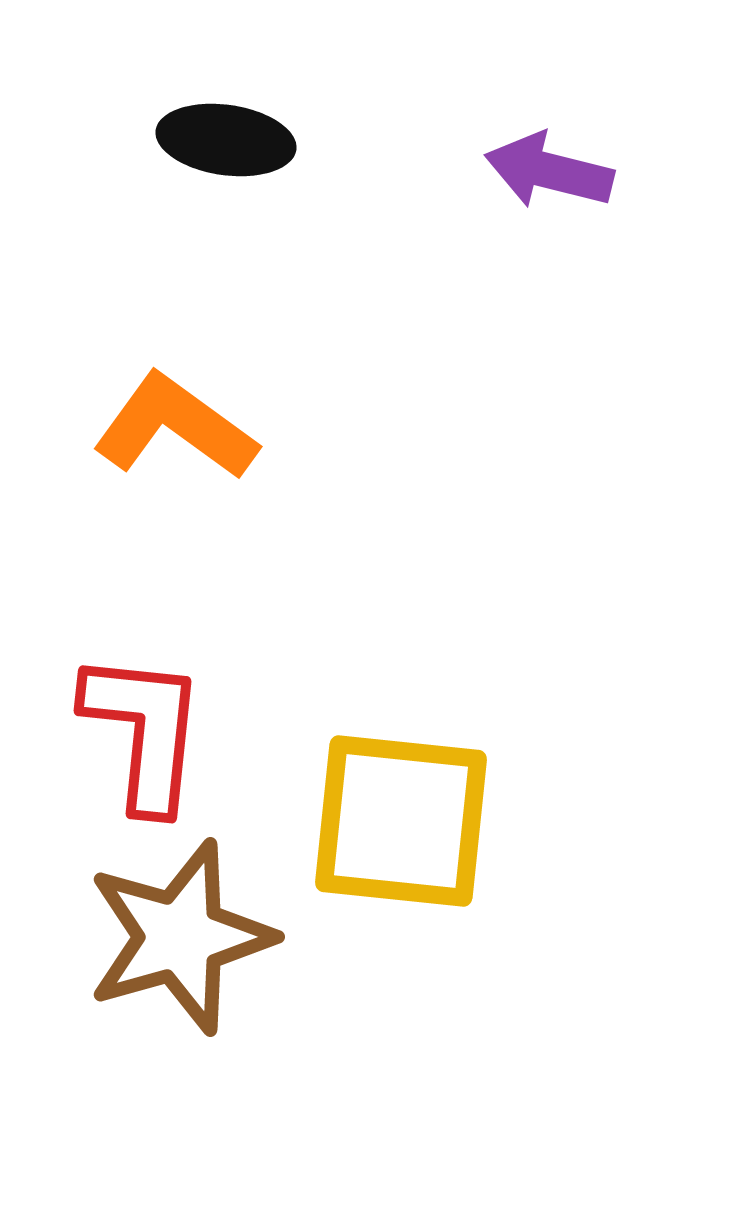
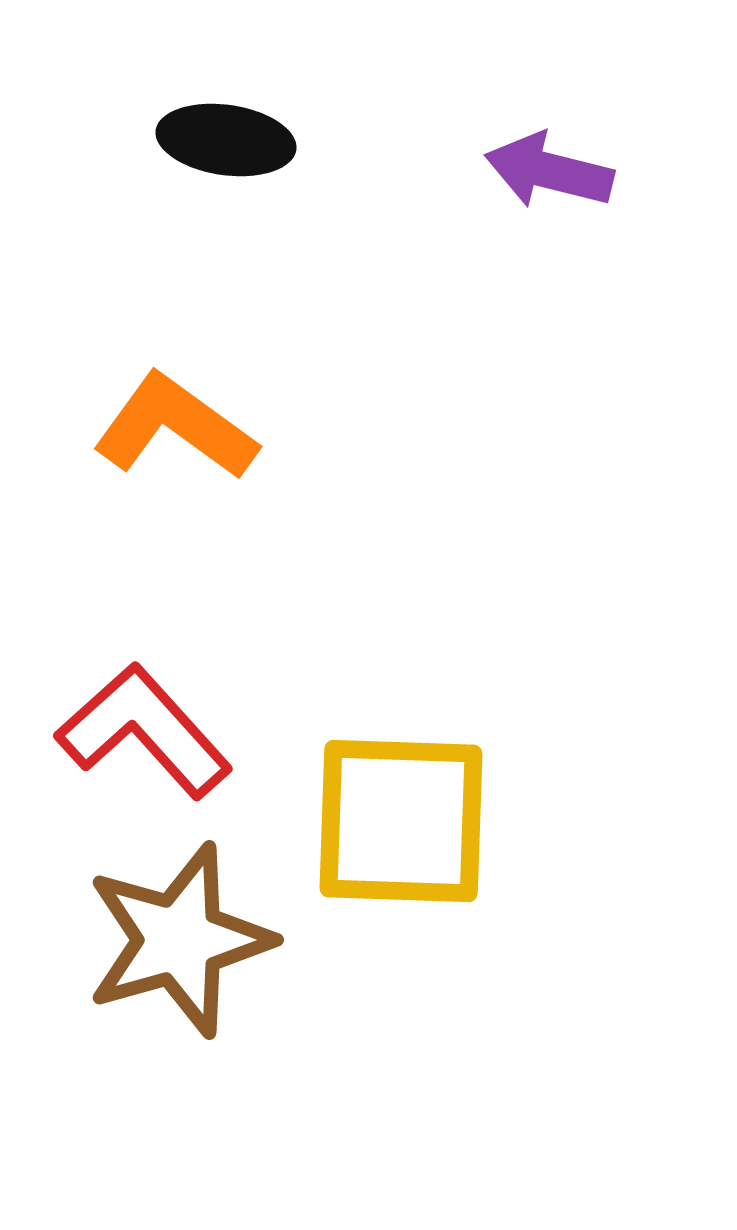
red L-shape: rotated 48 degrees counterclockwise
yellow square: rotated 4 degrees counterclockwise
brown star: moved 1 px left, 3 px down
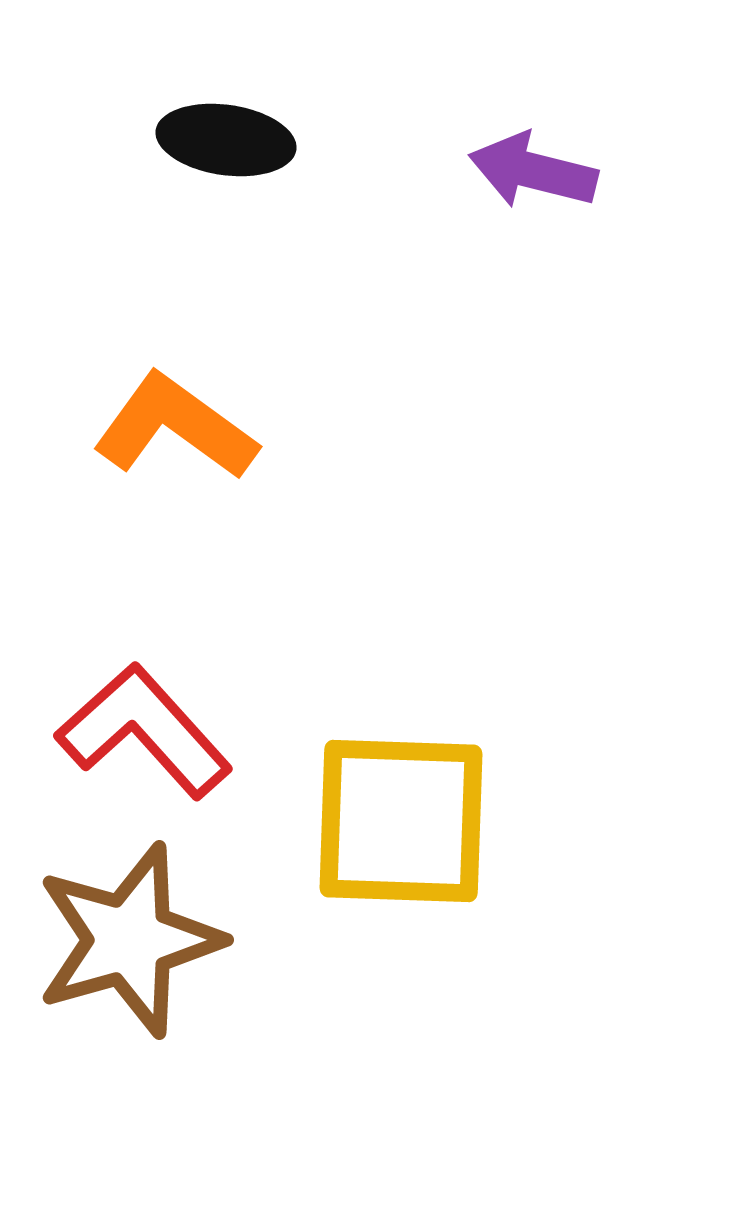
purple arrow: moved 16 px left
brown star: moved 50 px left
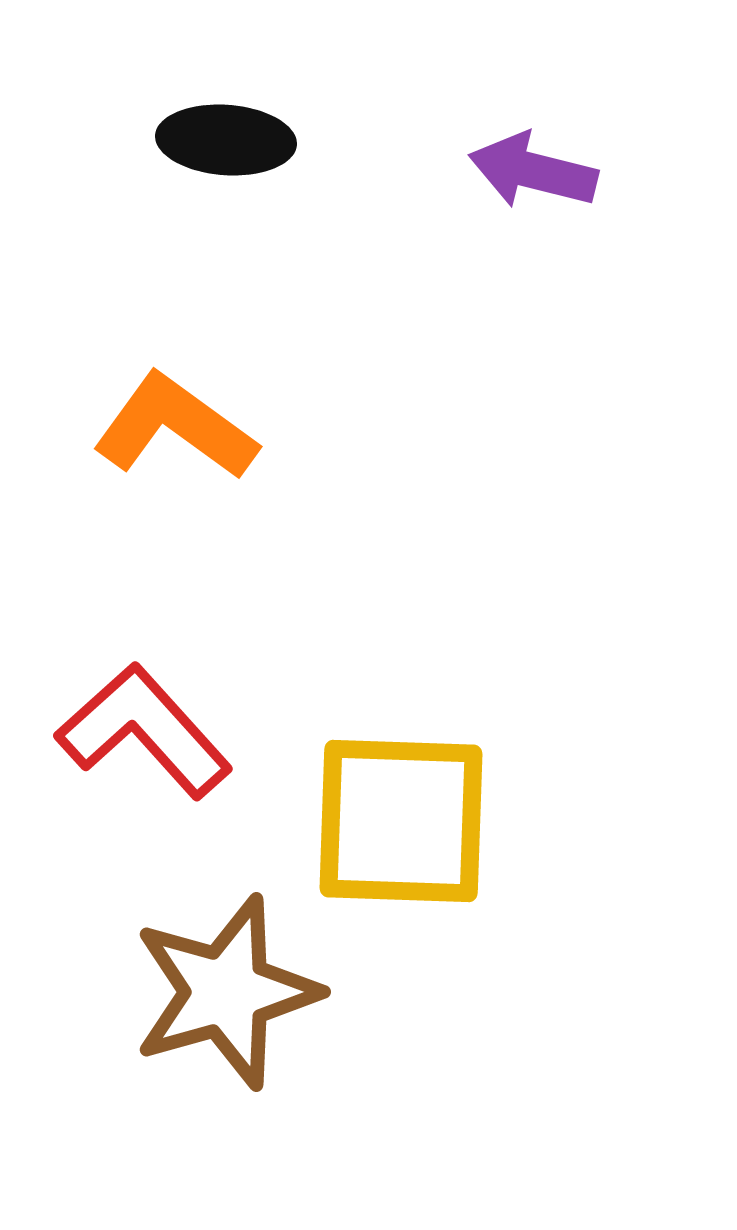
black ellipse: rotated 4 degrees counterclockwise
brown star: moved 97 px right, 52 px down
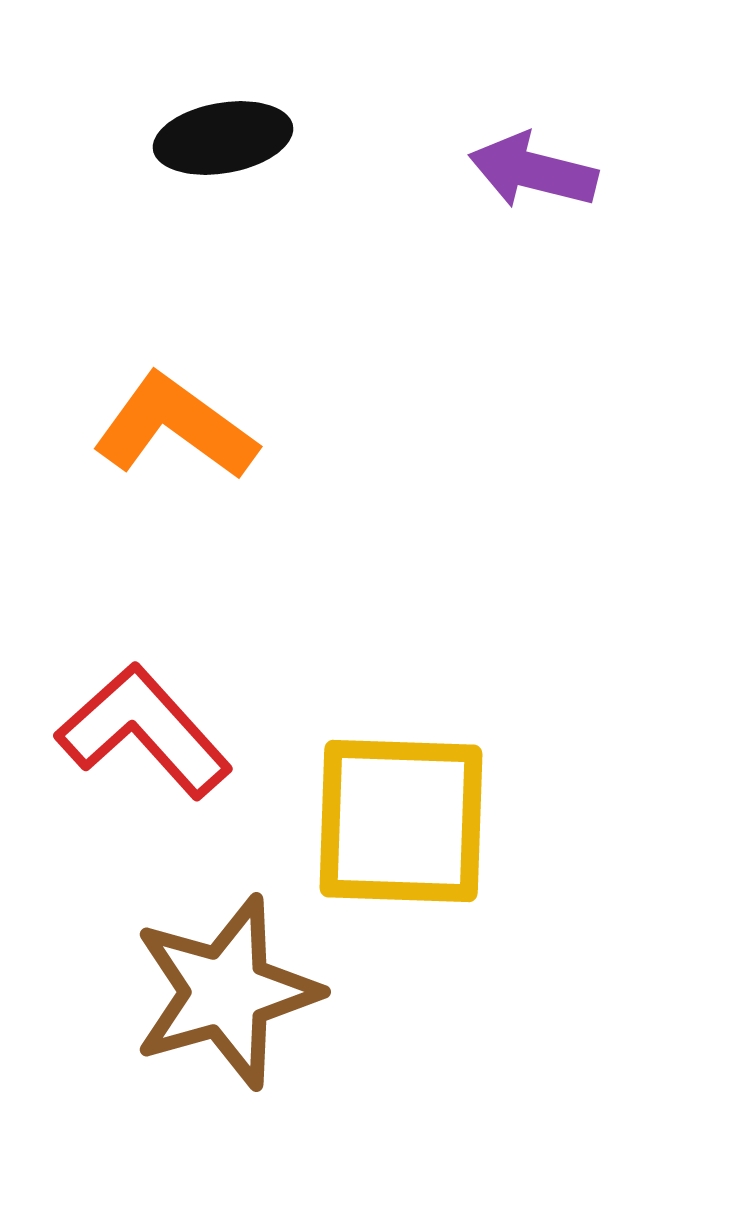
black ellipse: moved 3 px left, 2 px up; rotated 14 degrees counterclockwise
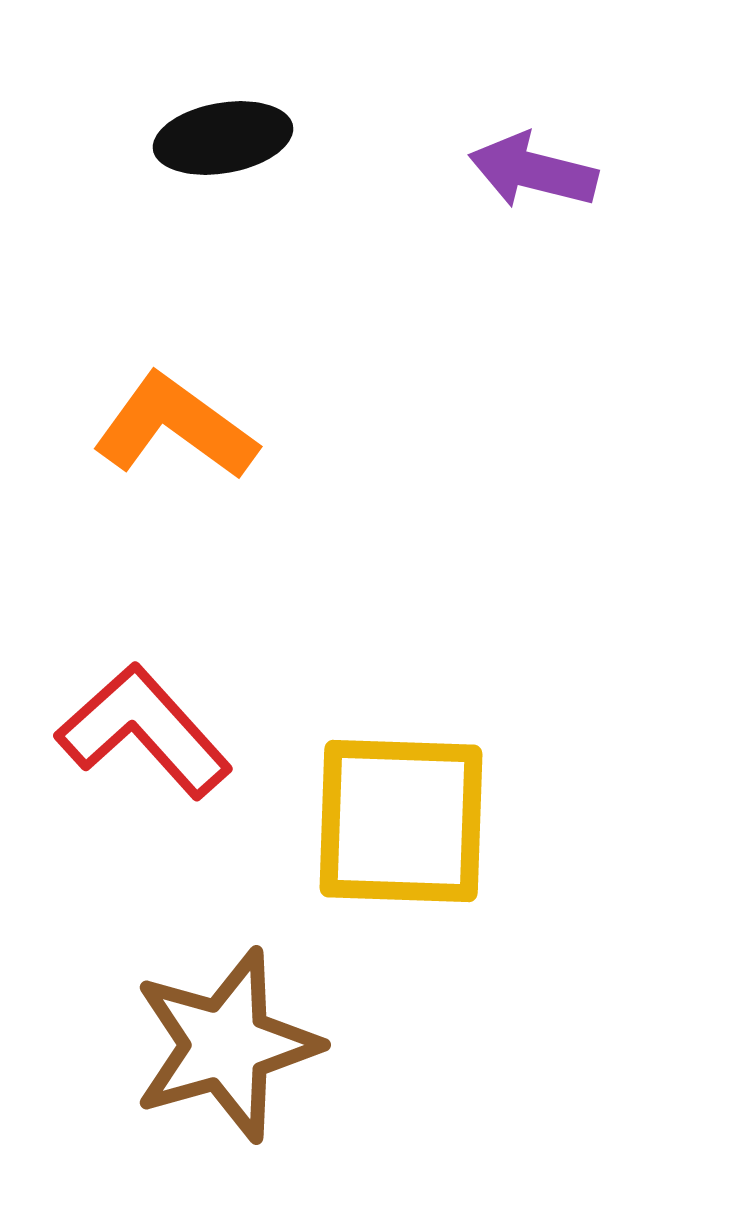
brown star: moved 53 px down
